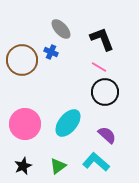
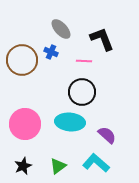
pink line: moved 15 px left, 6 px up; rotated 28 degrees counterclockwise
black circle: moved 23 px left
cyan ellipse: moved 2 px right, 1 px up; rotated 56 degrees clockwise
cyan L-shape: moved 1 px down
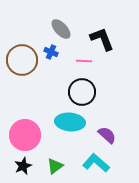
pink circle: moved 11 px down
green triangle: moved 3 px left
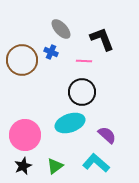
cyan ellipse: moved 1 px down; rotated 24 degrees counterclockwise
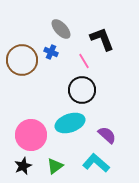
pink line: rotated 56 degrees clockwise
black circle: moved 2 px up
pink circle: moved 6 px right
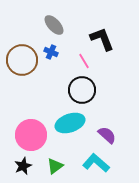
gray ellipse: moved 7 px left, 4 px up
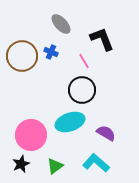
gray ellipse: moved 7 px right, 1 px up
brown circle: moved 4 px up
cyan ellipse: moved 1 px up
purple semicircle: moved 1 px left, 2 px up; rotated 12 degrees counterclockwise
black star: moved 2 px left, 2 px up
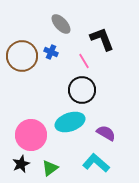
green triangle: moved 5 px left, 2 px down
